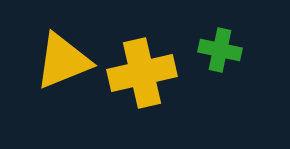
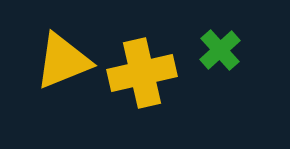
green cross: rotated 36 degrees clockwise
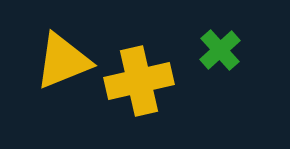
yellow cross: moved 3 px left, 8 px down
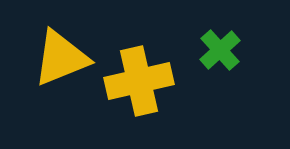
yellow triangle: moved 2 px left, 3 px up
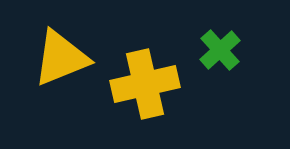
yellow cross: moved 6 px right, 3 px down
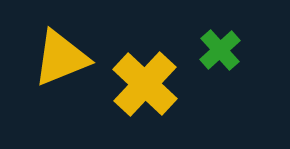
yellow cross: rotated 34 degrees counterclockwise
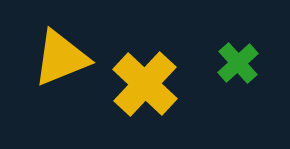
green cross: moved 18 px right, 13 px down
